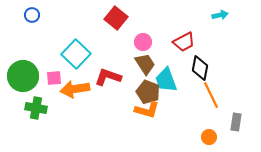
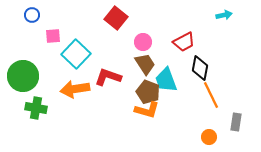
cyan arrow: moved 4 px right
pink square: moved 1 px left, 42 px up
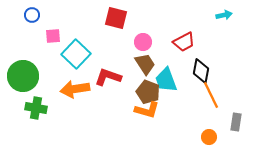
red square: rotated 25 degrees counterclockwise
black diamond: moved 1 px right, 3 px down
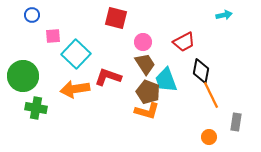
orange L-shape: moved 1 px down
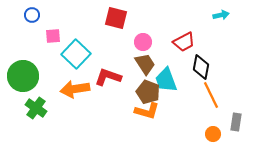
cyan arrow: moved 3 px left
black diamond: moved 4 px up
green cross: rotated 25 degrees clockwise
orange circle: moved 4 px right, 3 px up
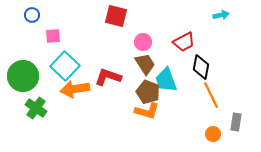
red square: moved 2 px up
cyan square: moved 11 px left, 12 px down
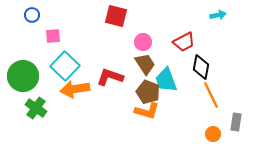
cyan arrow: moved 3 px left
red L-shape: moved 2 px right
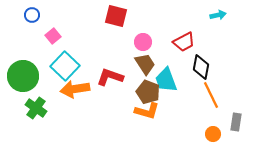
pink square: rotated 35 degrees counterclockwise
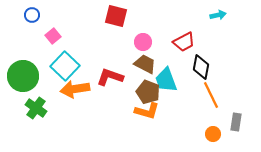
brown trapezoid: rotated 30 degrees counterclockwise
